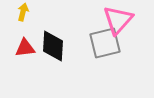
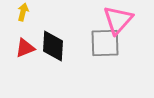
gray square: rotated 12 degrees clockwise
red triangle: rotated 15 degrees counterclockwise
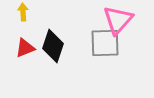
yellow arrow: rotated 18 degrees counterclockwise
black diamond: rotated 16 degrees clockwise
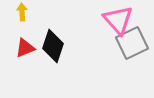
yellow arrow: moved 1 px left
pink triangle: rotated 24 degrees counterclockwise
gray square: moved 27 px right; rotated 24 degrees counterclockwise
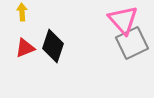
pink triangle: moved 5 px right
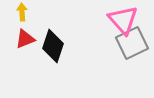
red triangle: moved 9 px up
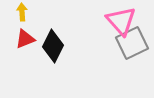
pink triangle: moved 2 px left, 1 px down
black diamond: rotated 8 degrees clockwise
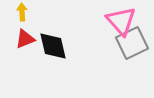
black diamond: rotated 40 degrees counterclockwise
